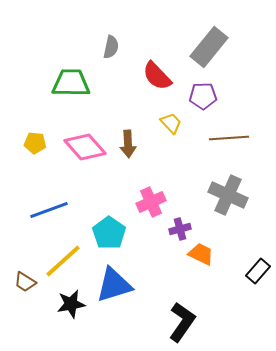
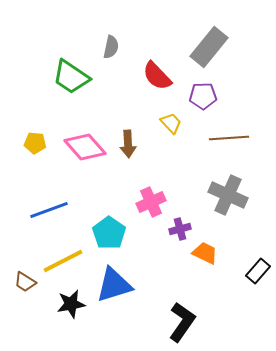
green trapezoid: moved 6 px up; rotated 147 degrees counterclockwise
orange trapezoid: moved 4 px right, 1 px up
yellow line: rotated 15 degrees clockwise
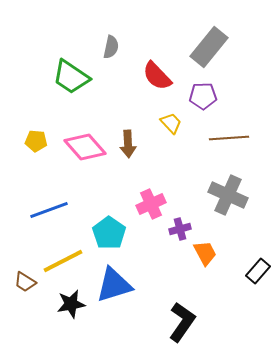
yellow pentagon: moved 1 px right, 2 px up
pink cross: moved 2 px down
orange trapezoid: rotated 36 degrees clockwise
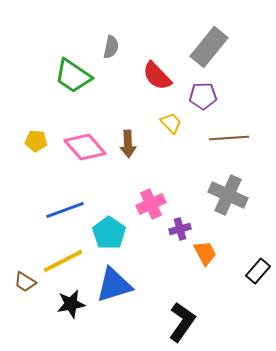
green trapezoid: moved 2 px right, 1 px up
blue line: moved 16 px right
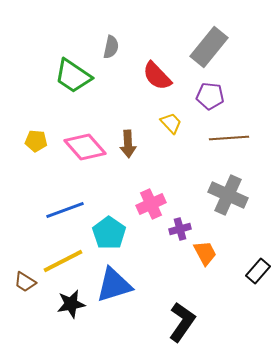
purple pentagon: moved 7 px right; rotated 8 degrees clockwise
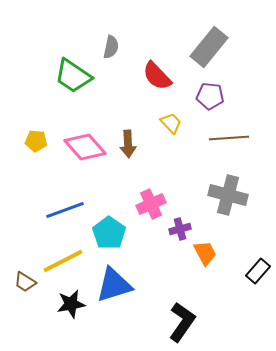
gray cross: rotated 9 degrees counterclockwise
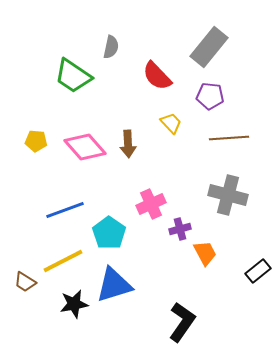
black rectangle: rotated 10 degrees clockwise
black star: moved 3 px right
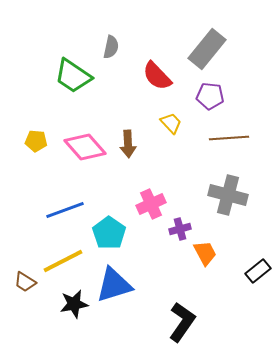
gray rectangle: moved 2 px left, 2 px down
